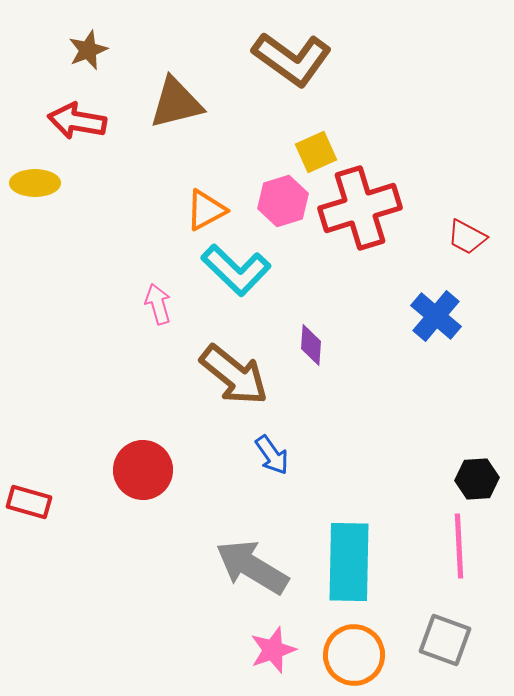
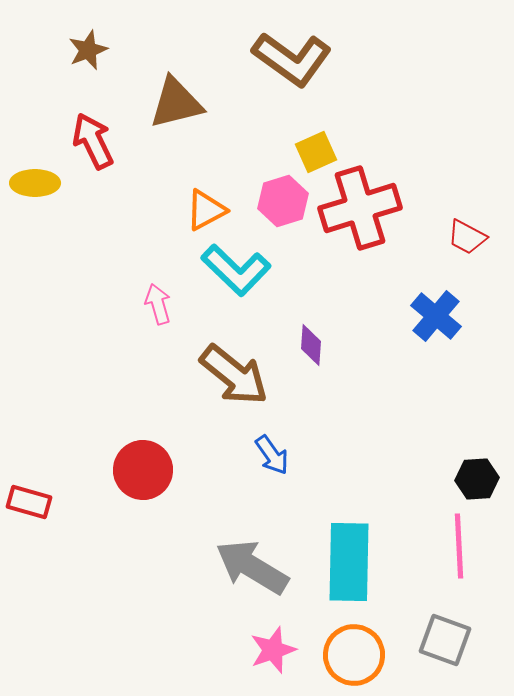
red arrow: moved 16 px right, 20 px down; rotated 54 degrees clockwise
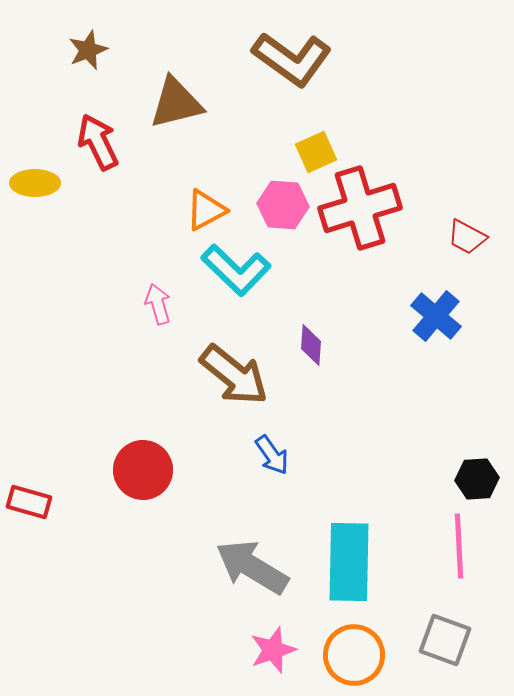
red arrow: moved 5 px right, 1 px down
pink hexagon: moved 4 px down; rotated 21 degrees clockwise
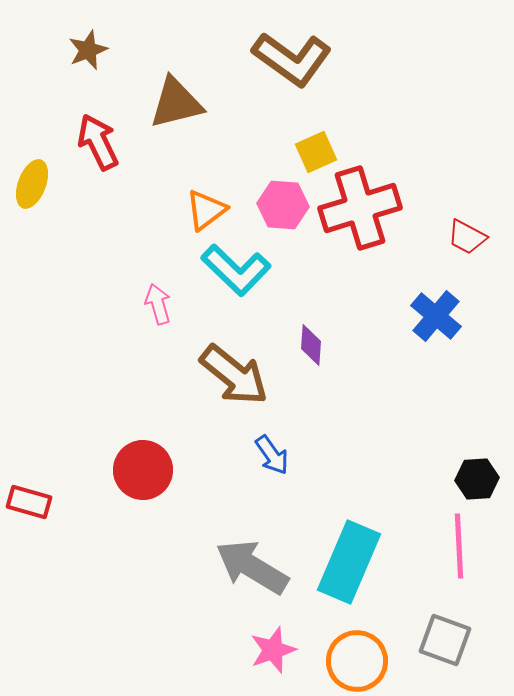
yellow ellipse: moved 3 px left, 1 px down; rotated 69 degrees counterclockwise
orange triangle: rotated 9 degrees counterclockwise
cyan rectangle: rotated 22 degrees clockwise
orange circle: moved 3 px right, 6 px down
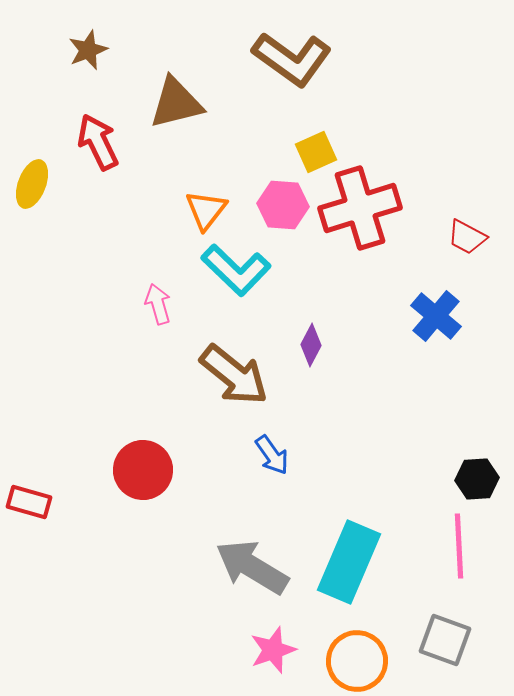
orange triangle: rotated 15 degrees counterclockwise
purple diamond: rotated 24 degrees clockwise
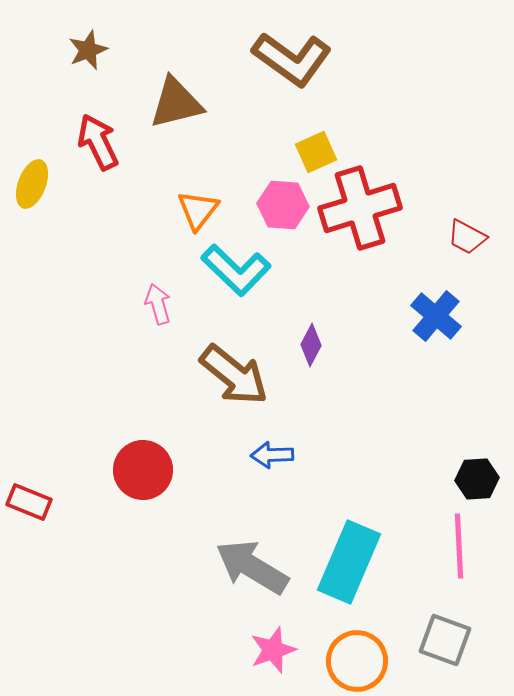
orange triangle: moved 8 px left
blue arrow: rotated 123 degrees clockwise
red rectangle: rotated 6 degrees clockwise
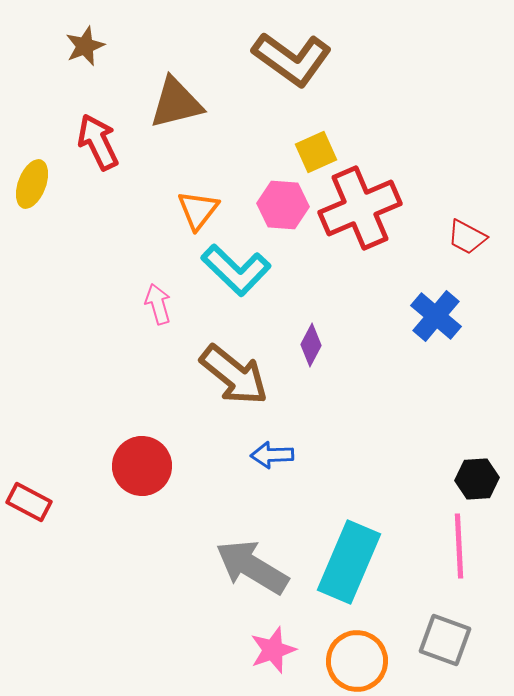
brown star: moved 3 px left, 4 px up
red cross: rotated 6 degrees counterclockwise
red circle: moved 1 px left, 4 px up
red rectangle: rotated 6 degrees clockwise
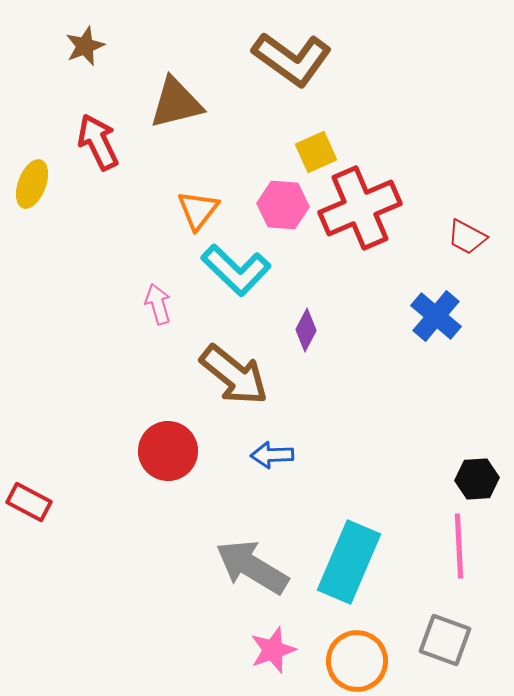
purple diamond: moved 5 px left, 15 px up
red circle: moved 26 px right, 15 px up
